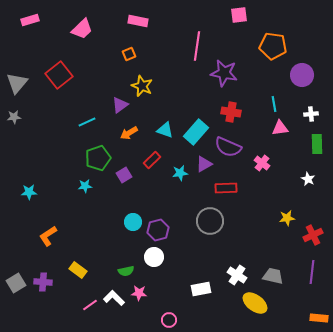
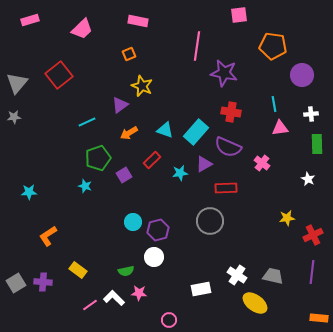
cyan star at (85, 186): rotated 24 degrees clockwise
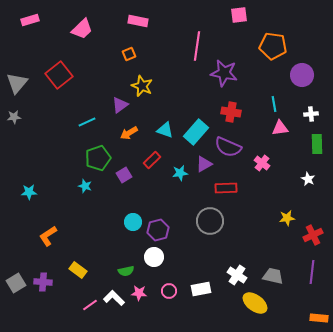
pink circle at (169, 320): moved 29 px up
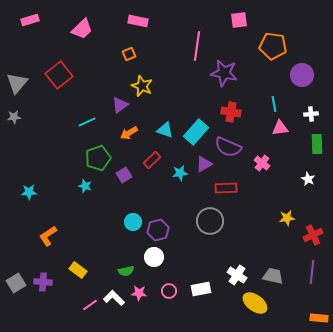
pink square at (239, 15): moved 5 px down
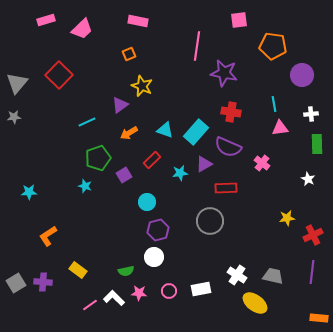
pink rectangle at (30, 20): moved 16 px right
red square at (59, 75): rotated 8 degrees counterclockwise
cyan circle at (133, 222): moved 14 px right, 20 px up
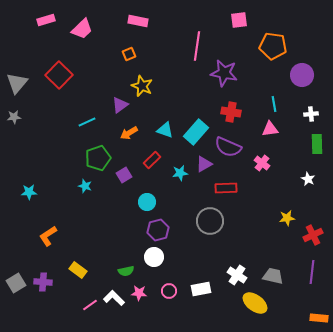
pink triangle at (280, 128): moved 10 px left, 1 px down
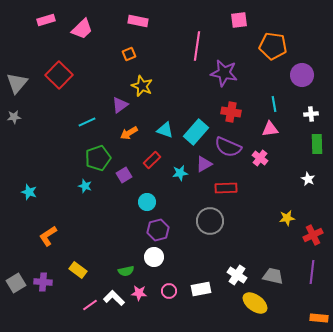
pink cross at (262, 163): moved 2 px left, 5 px up
cyan star at (29, 192): rotated 21 degrees clockwise
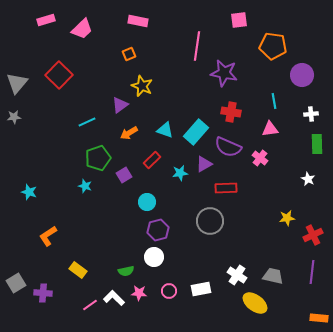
cyan line at (274, 104): moved 3 px up
purple cross at (43, 282): moved 11 px down
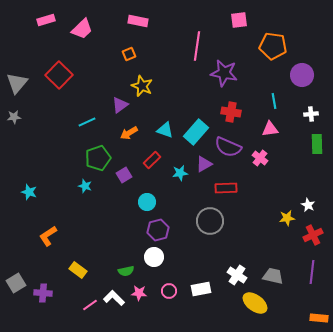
white star at (308, 179): moved 26 px down
